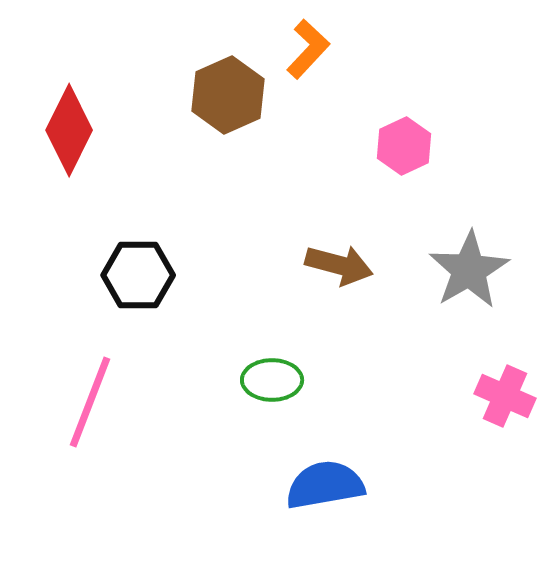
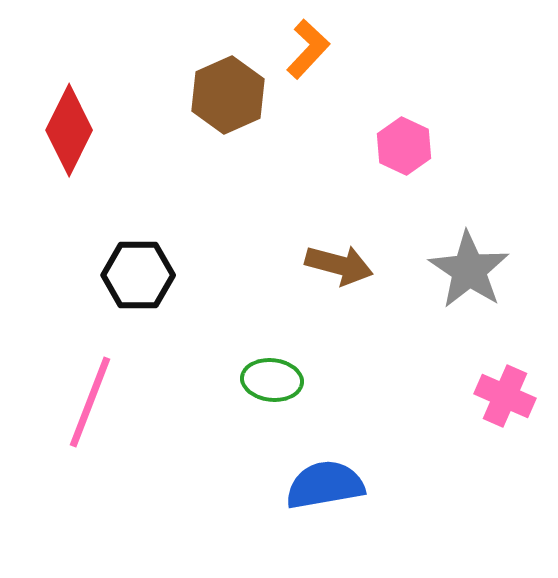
pink hexagon: rotated 10 degrees counterclockwise
gray star: rotated 8 degrees counterclockwise
green ellipse: rotated 6 degrees clockwise
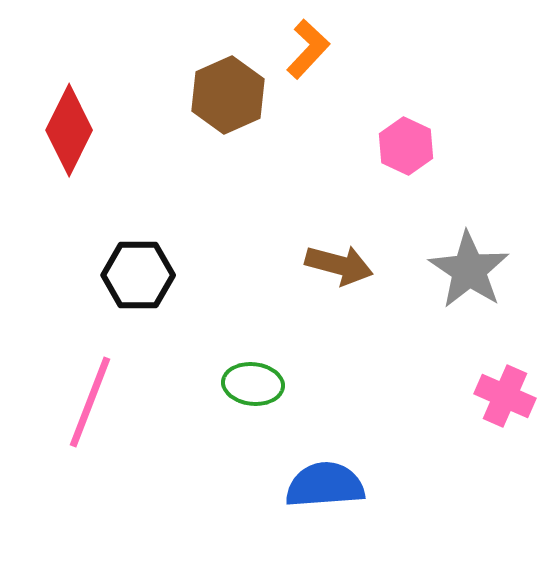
pink hexagon: moved 2 px right
green ellipse: moved 19 px left, 4 px down
blue semicircle: rotated 6 degrees clockwise
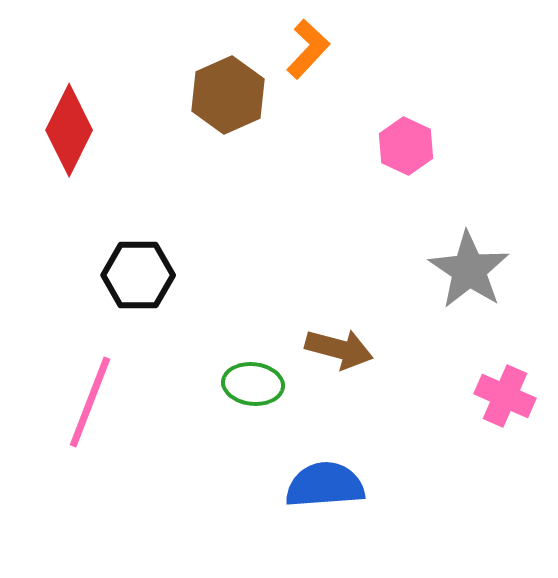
brown arrow: moved 84 px down
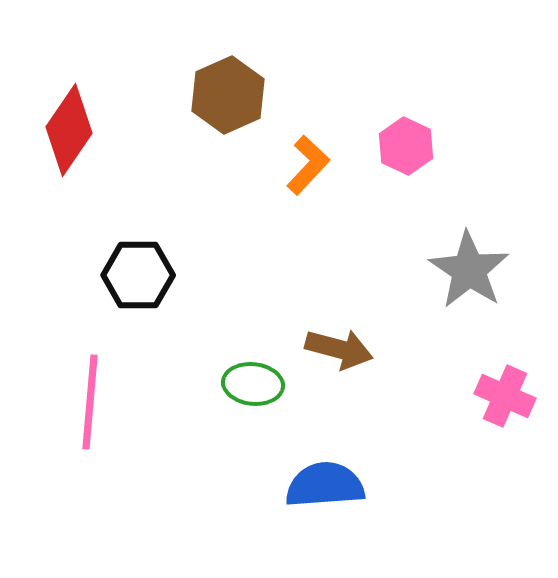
orange L-shape: moved 116 px down
red diamond: rotated 8 degrees clockwise
pink line: rotated 16 degrees counterclockwise
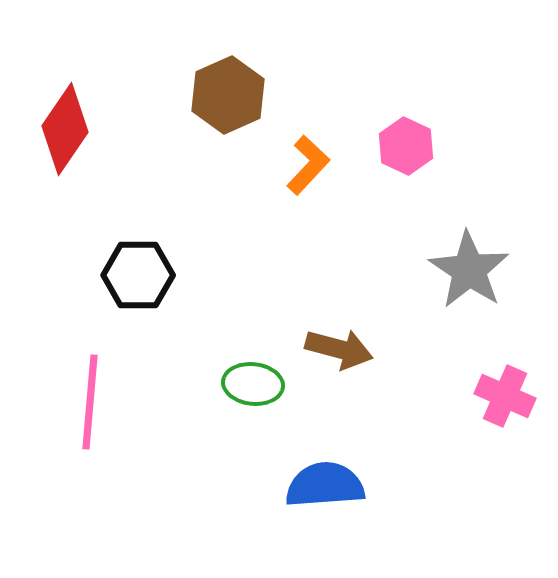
red diamond: moved 4 px left, 1 px up
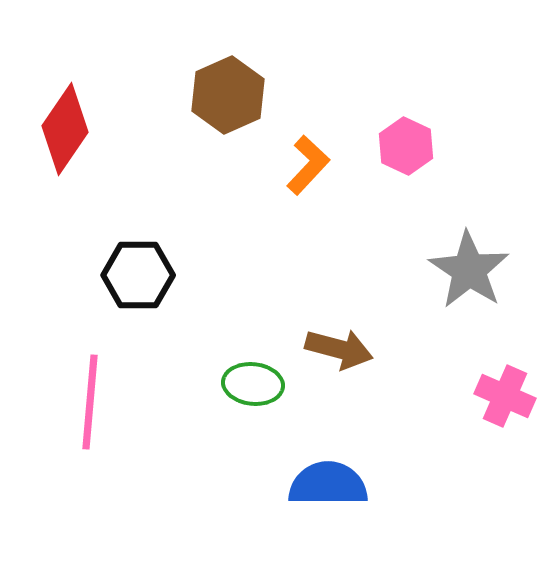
blue semicircle: moved 3 px right, 1 px up; rotated 4 degrees clockwise
